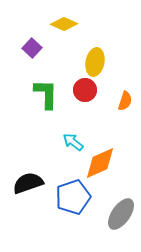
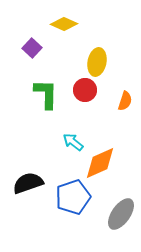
yellow ellipse: moved 2 px right
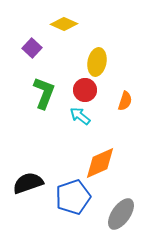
green L-shape: moved 2 px left, 1 px up; rotated 20 degrees clockwise
cyan arrow: moved 7 px right, 26 px up
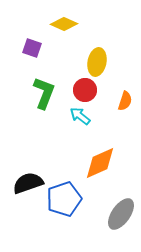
purple square: rotated 24 degrees counterclockwise
blue pentagon: moved 9 px left, 2 px down
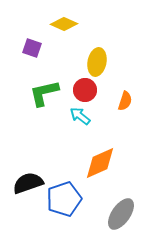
green L-shape: rotated 124 degrees counterclockwise
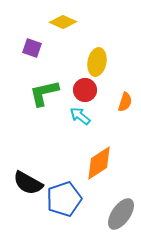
yellow diamond: moved 1 px left, 2 px up
orange semicircle: moved 1 px down
orange diamond: moved 1 px left; rotated 9 degrees counterclockwise
black semicircle: rotated 132 degrees counterclockwise
